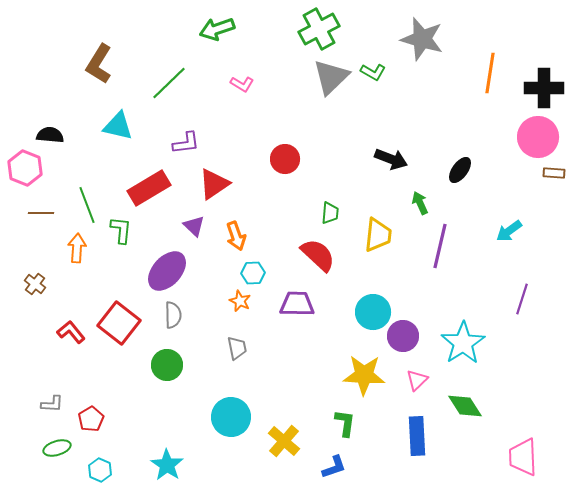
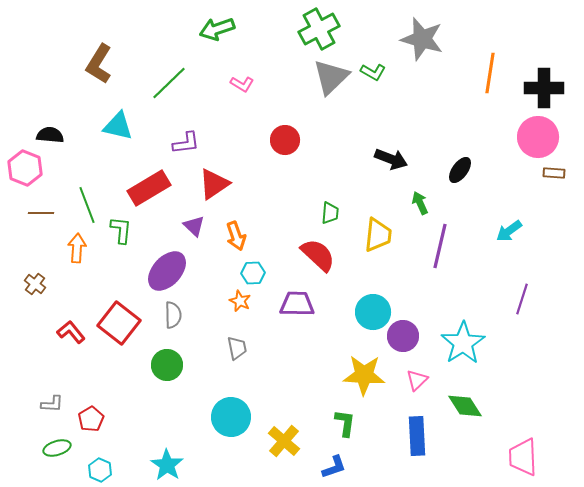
red circle at (285, 159): moved 19 px up
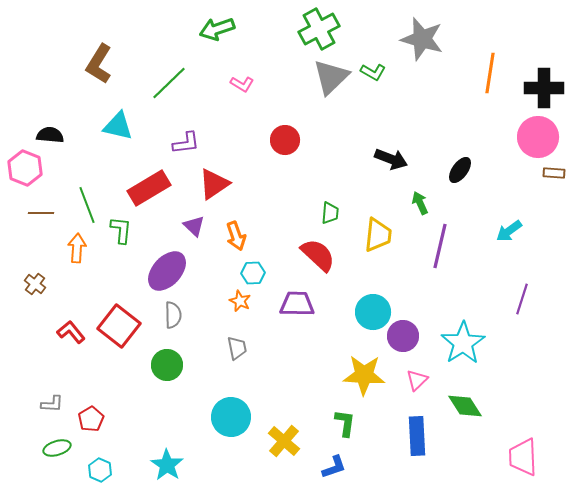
red square at (119, 323): moved 3 px down
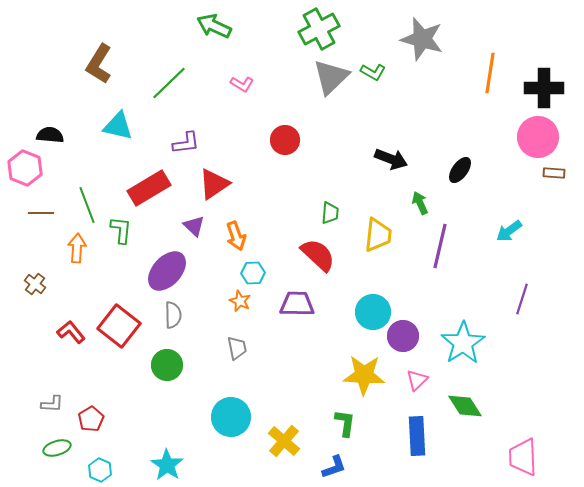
green arrow at (217, 29): moved 3 px left, 3 px up; rotated 44 degrees clockwise
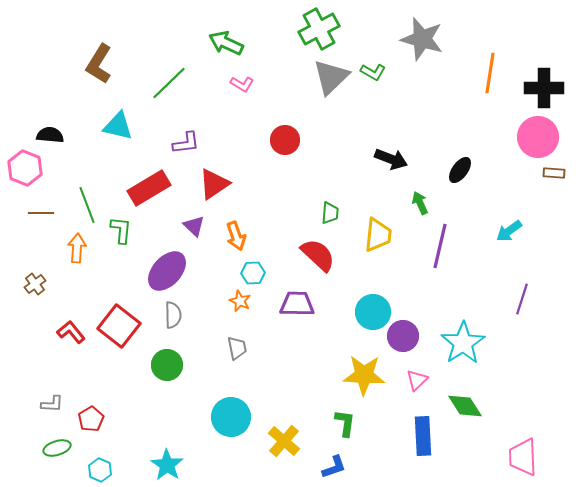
green arrow at (214, 26): moved 12 px right, 17 px down
brown cross at (35, 284): rotated 15 degrees clockwise
blue rectangle at (417, 436): moved 6 px right
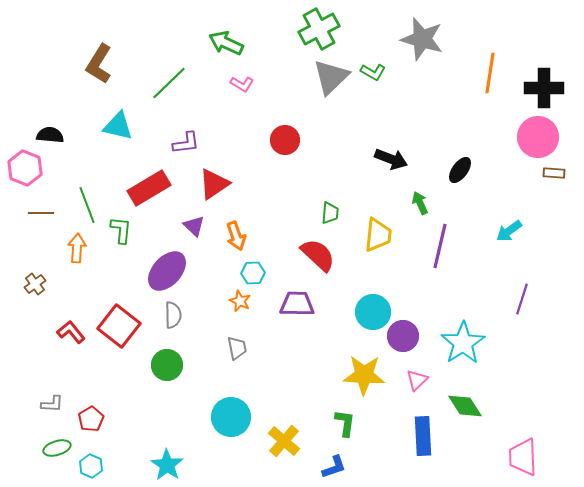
cyan hexagon at (100, 470): moved 9 px left, 4 px up
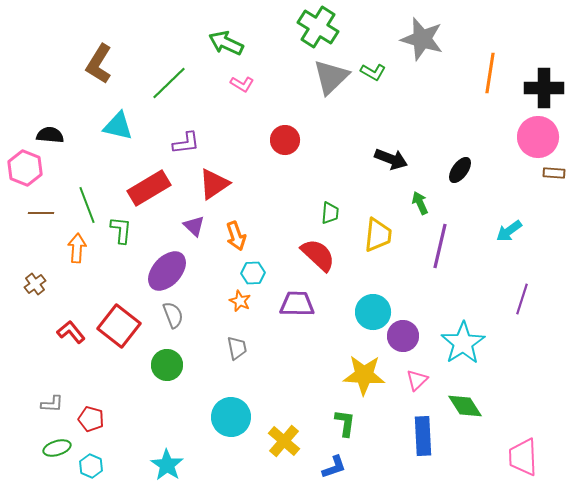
green cross at (319, 29): moved 1 px left, 2 px up; rotated 30 degrees counterclockwise
gray semicircle at (173, 315): rotated 20 degrees counterclockwise
red pentagon at (91, 419): rotated 25 degrees counterclockwise
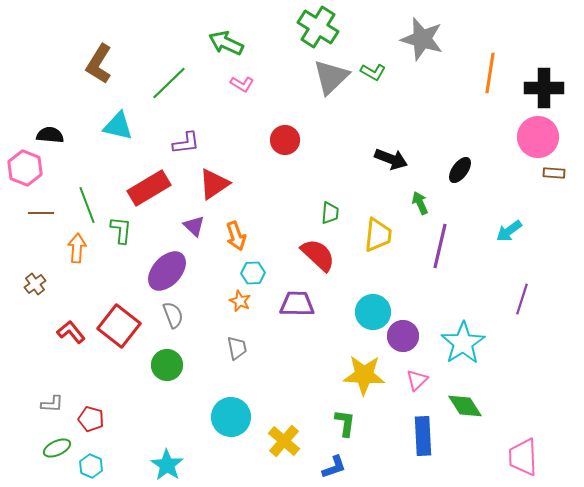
green ellipse at (57, 448): rotated 8 degrees counterclockwise
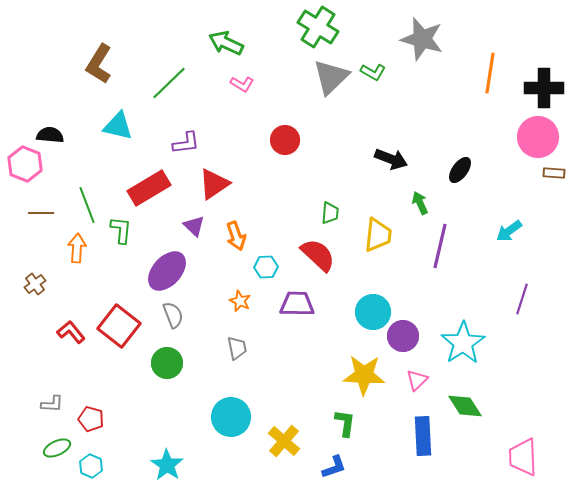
pink hexagon at (25, 168): moved 4 px up
cyan hexagon at (253, 273): moved 13 px right, 6 px up
green circle at (167, 365): moved 2 px up
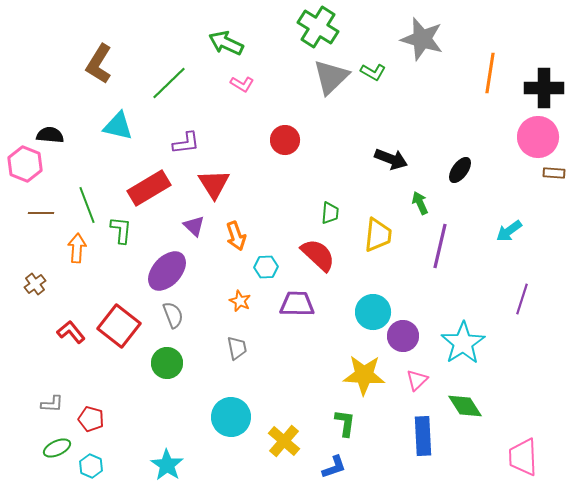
red triangle at (214, 184): rotated 28 degrees counterclockwise
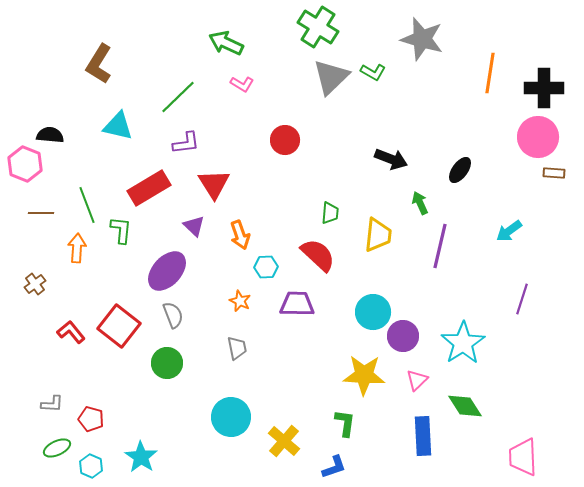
green line at (169, 83): moved 9 px right, 14 px down
orange arrow at (236, 236): moved 4 px right, 1 px up
cyan star at (167, 465): moved 26 px left, 8 px up
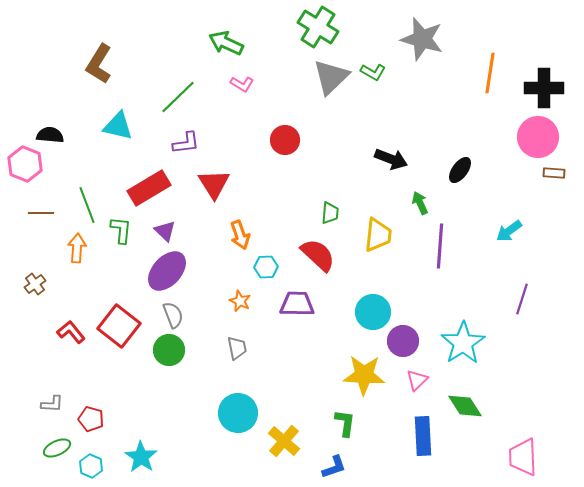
purple triangle at (194, 226): moved 29 px left, 5 px down
purple line at (440, 246): rotated 9 degrees counterclockwise
purple circle at (403, 336): moved 5 px down
green circle at (167, 363): moved 2 px right, 13 px up
cyan circle at (231, 417): moved 7 px right, 4 px up
